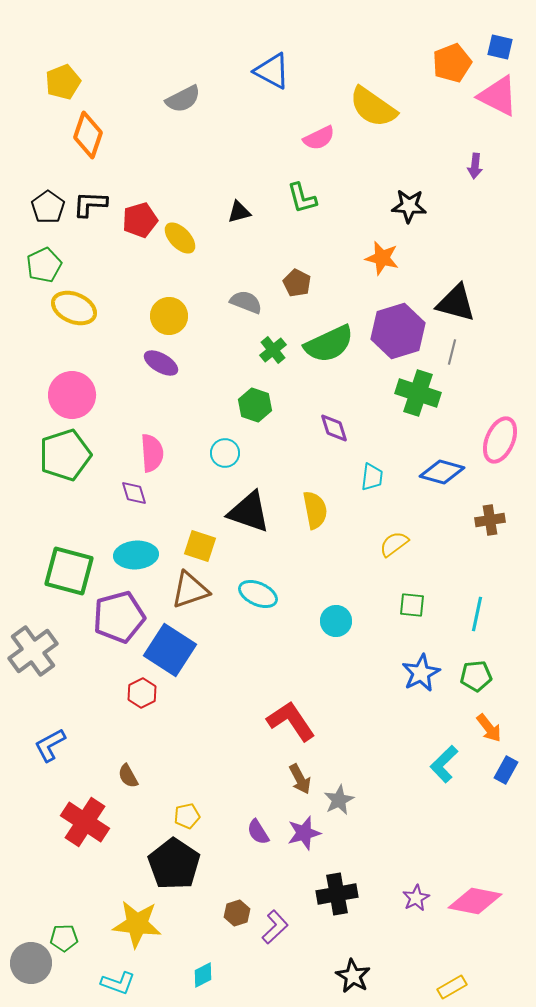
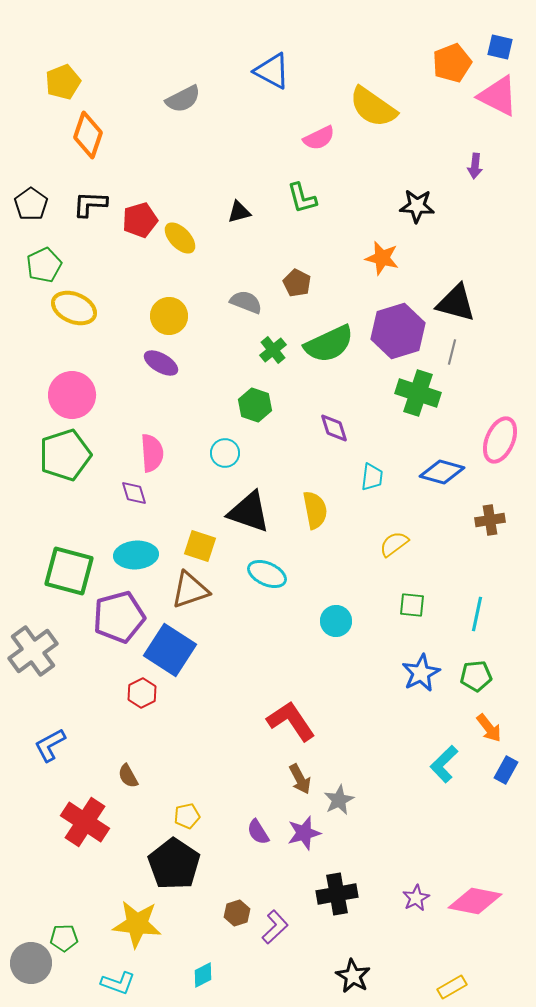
black star at (409, 206): moved 8 px right
black pentagon at (48, 207): moved 17 px left, 3 px up
cyan ellipse at (258, 594): moved 9 px right, 20 px up
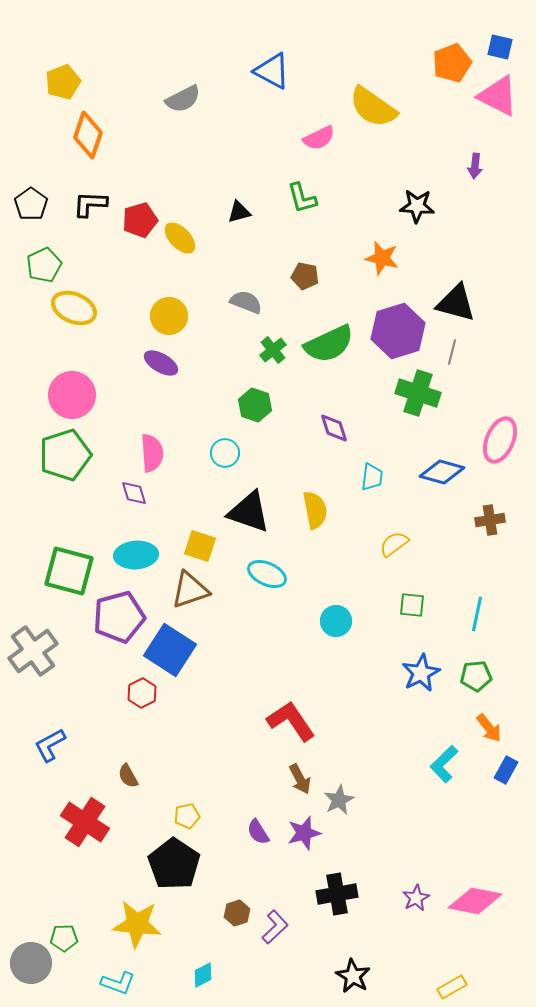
brown pentagon at (297, 283): moved 8 px right, 7 px up; rotated 16 degrees counterclockwise
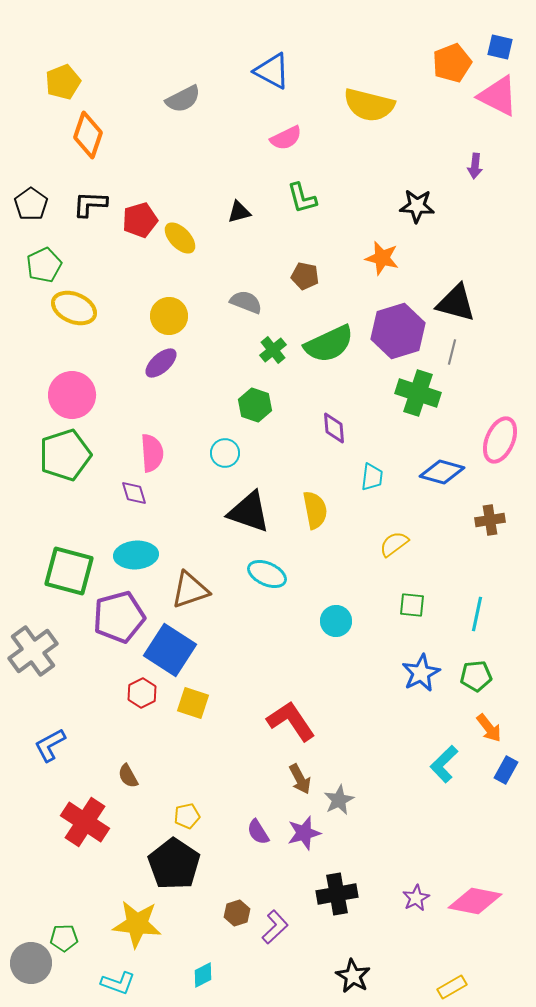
yellow semicircle at (373, 107): moved 4 px left, 2 px up; rotated 21 degrees counterclockwise
pink semicircle at (319, 138): moved 33 px left
purple ellipse at (161, 363): rotated 72 degrees counterclockwise
purple diamond at (334, 428): rotated 12 degrees clockwise
yellow square at (200, 546): moved 7 px left, 157 px down
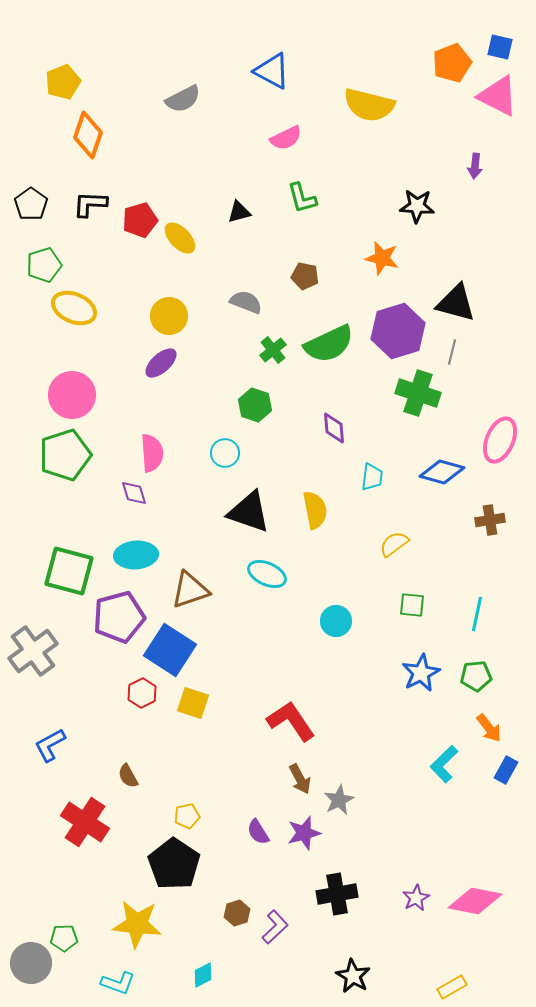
green pentagon at (44, 265): rotated 8 degrees clockwise
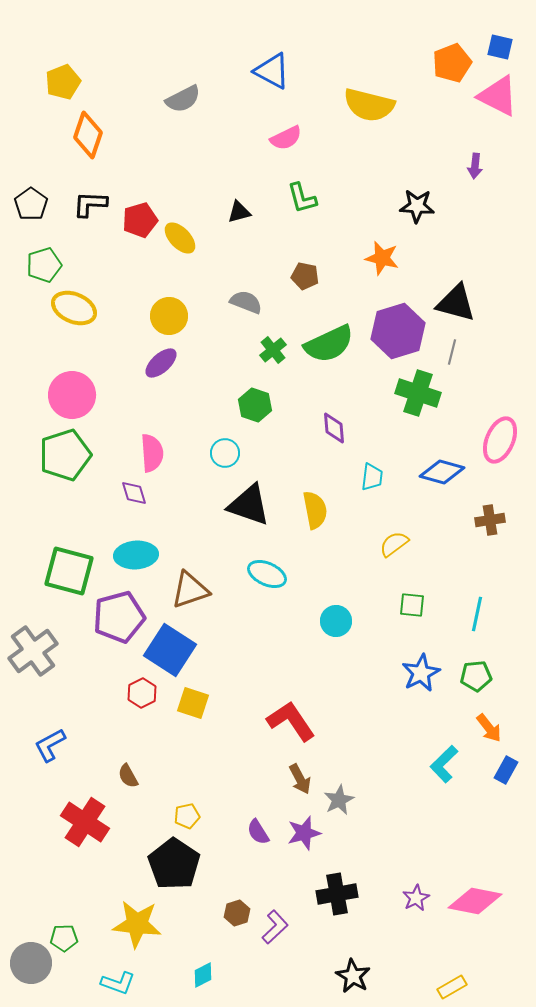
black triangle at (249, 512): moved 7 px up
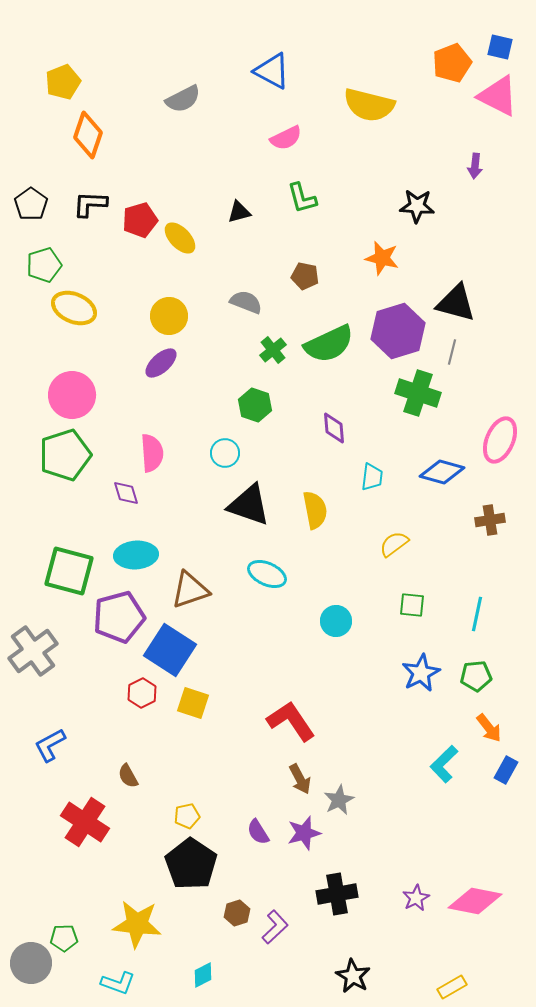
purple diamond at (134, 493): moved 8 px left
black pentagon at (174, 864): moved 17 px right
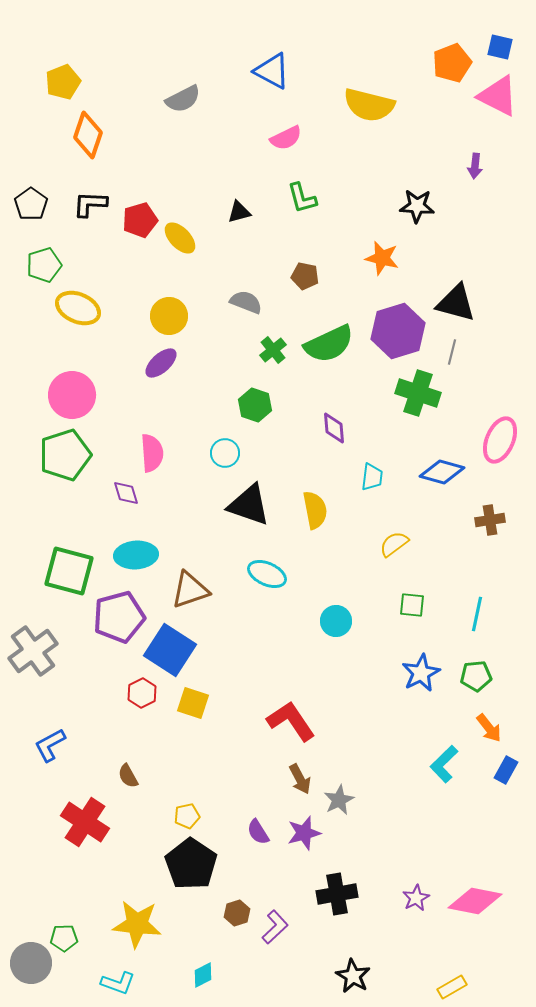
yellow ellipse at (74, 308): moved 4 px right
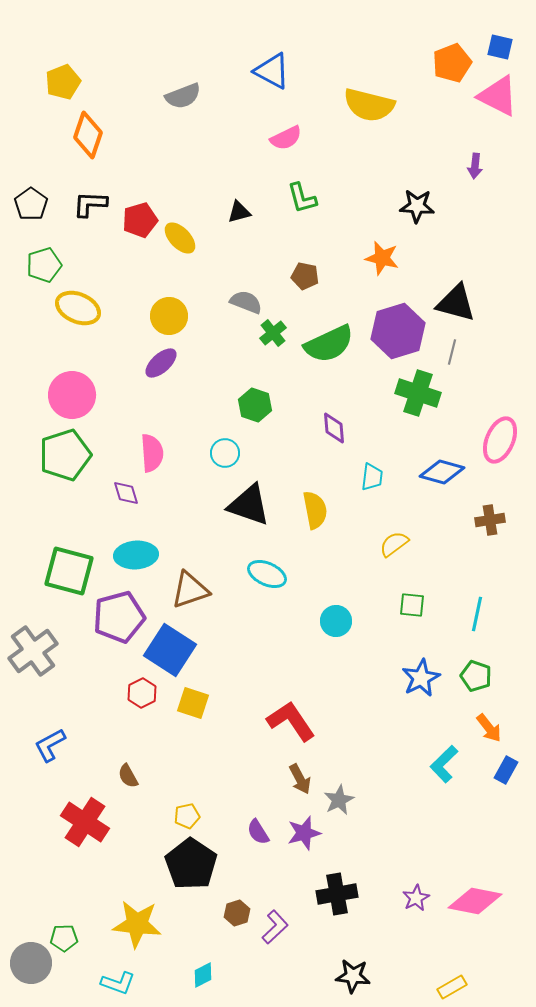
gray semicircle at (183, 99): moved 3 px up; rotated 6 degrees clockwise
green cross at (273, 350): moved 17 px up
blue star at (421, 673): moved 5 px down
green pentagon at (476, 676): rotated 24 degrees clockwise
black star at (353, 976): rotated 24 degrees counterclockwise
